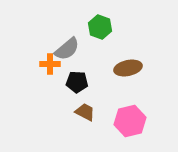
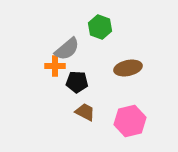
orange cross: moved 5 px right, 2 px down
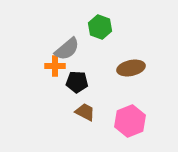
brown ellipse: moved 3 px right
pink hexagon: rotated 8 degrees counterclockwise
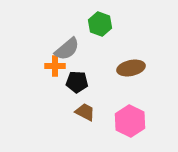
green hexagon: moved 3 px up
pink hexagon: rotated 12 degrees counterclockwise
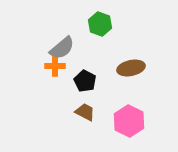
gray semicircle: moved 5 px left, 1 px up
black pentagon: moved 8 px right, 1 px up; rotated 25 degrees clockwise
pink hexagon: moved 1 px left
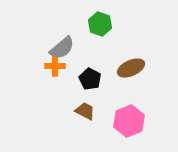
brown ellipse: rotated 12 degrees counterclockwise
black pentagon: moved 5 px right, 2 px up
brown trapezoid: moved 1 px up
pink hexagon: rotated 12 degrees clockwise
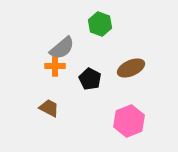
brown trapezoid: moved 36 px left, 3 px up
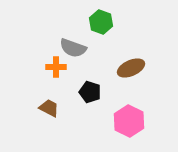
green hexagon: moved 1 px right, 2 px up
gray semicircle: moved 11 px right; rotated 60 degrees clockwise
orange cross: moved 1 px right, 1 px down
black pentagon: moved 13 px down; rotated 10 degrees counterclockwise
pink hexagon: rotated 12 degrees counterclockwise
